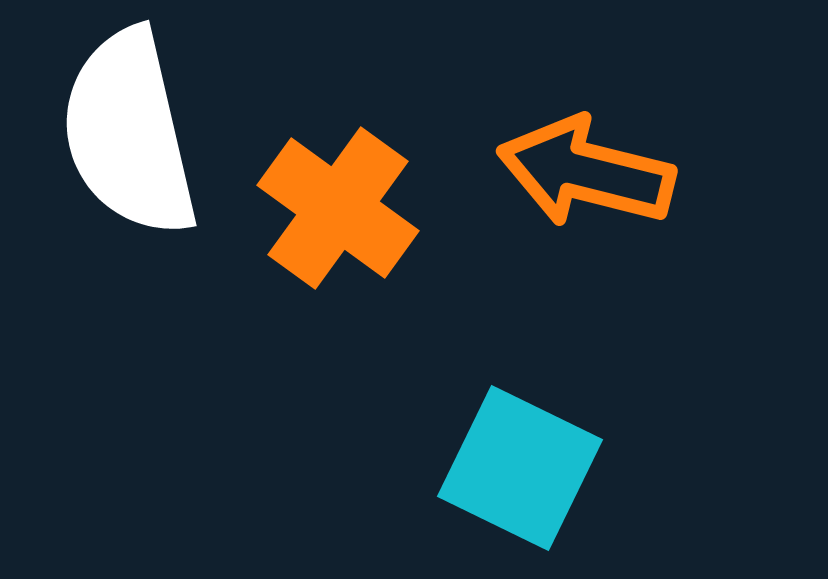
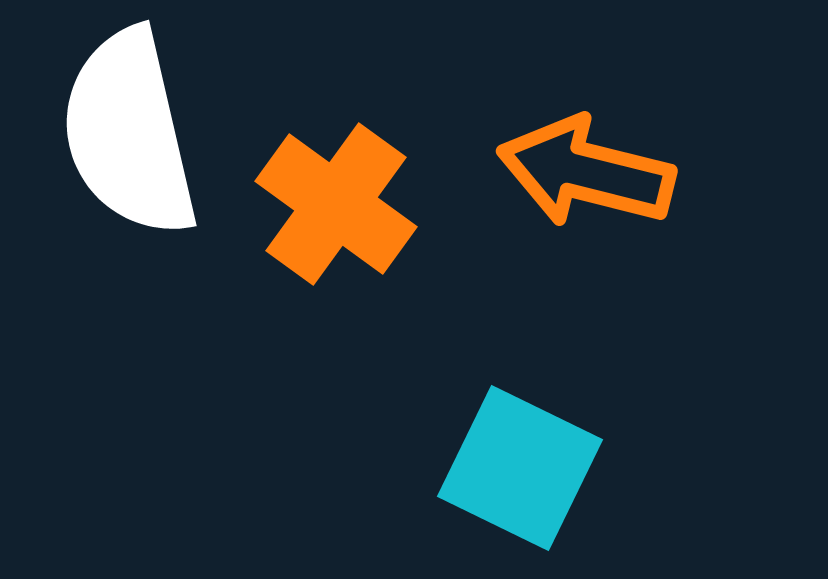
orange cross: moved 2 px left, 4 px up
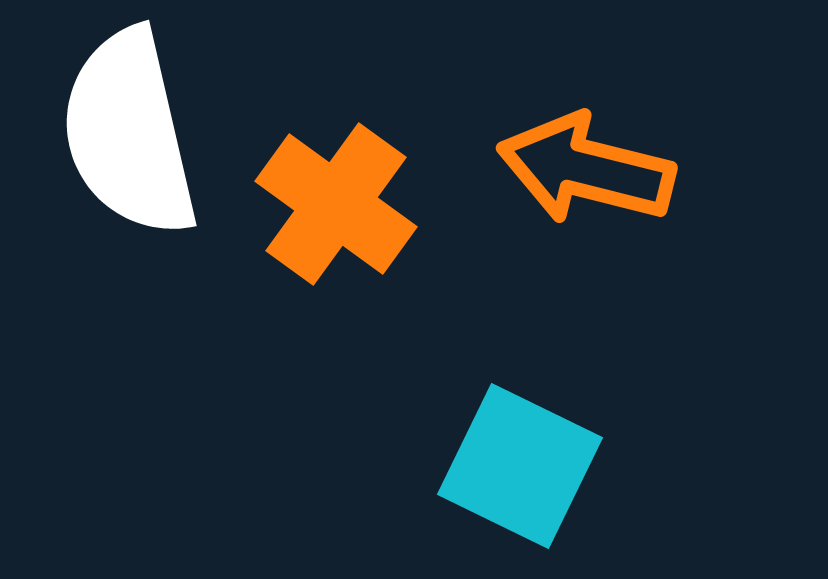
orange arrow: moved 3 px up
cyan square: moved 2 px up
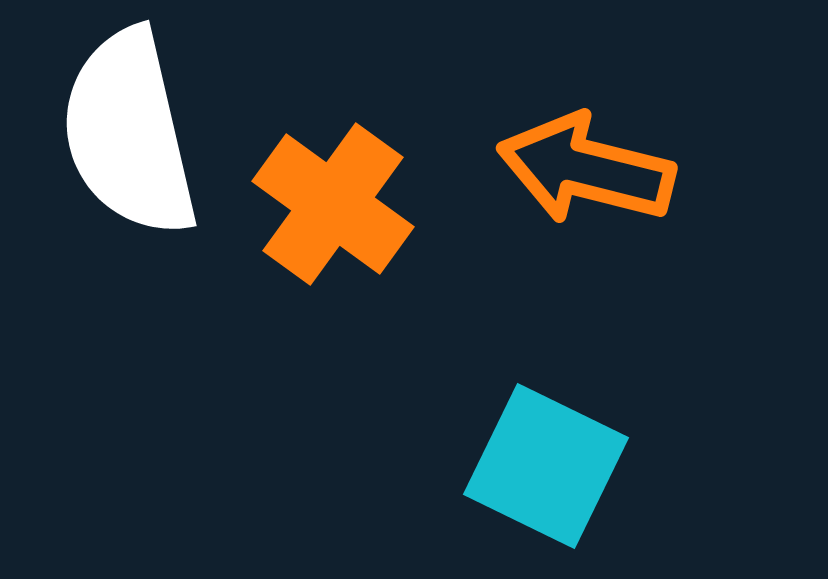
orange cross: moved 3 px left
cyan square: moved 26 px right
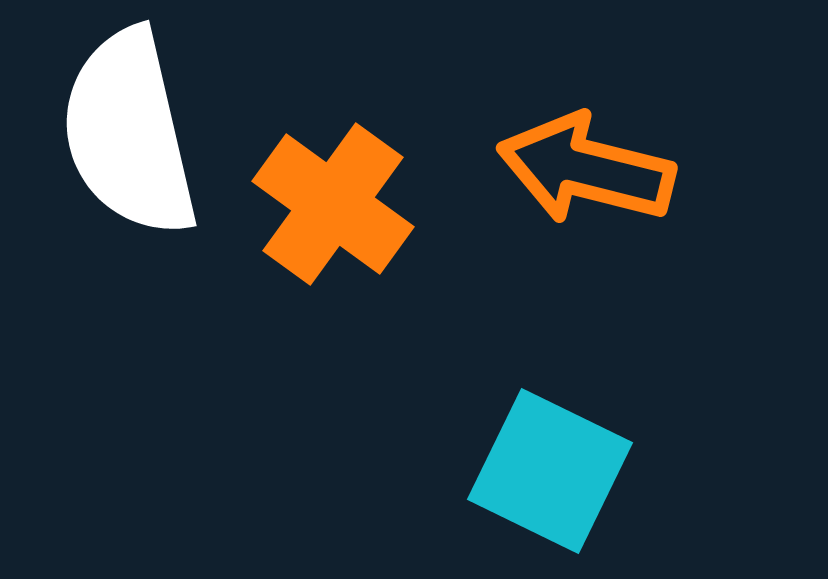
cyan square: moved 4 px right, 5 px down
